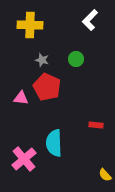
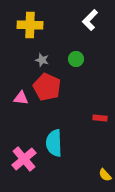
red rectangle: moved 4 px right, 7 px up
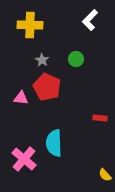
gray star: rotated 16 degrees clockwise
pink cross: rotated 10 degrees counterclockwise
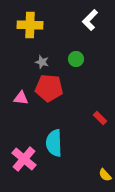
gray star: moved 2 px down; rotated 16 degrees counterclockwise
red pentagon: moved 2 px right, 1 px down; rotated 20 degrees counterclockwise
red rectangle: rotated 40 degrees clockwise
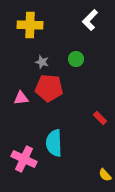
pink triangle: rotated 14 degrees counterclockwise
pink cross: rotated 15 degrees counterclockwise
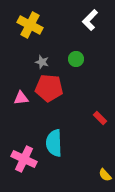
yellow cross: rotated 25 degrees clockwise
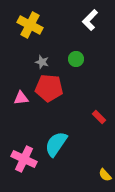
red rectangle: moved 1 px left, 1 px up
cyan semicircle: moved 2 px right, 1 px down; rotated 36 degrees clockwise
